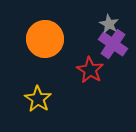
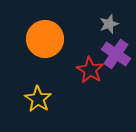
gray star: rotated 24 degrees clockwise
purple cross: moved 3 px right, 10 px down
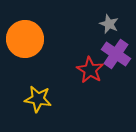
gray star: rotated 30 degrees counterclockwise
orange circle: moved 20 px left
yellow star: rotated 24 degrees counterclockwise
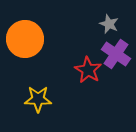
red star: moved 2 px left
yellow star: rotated 8 degrees counterclockwise
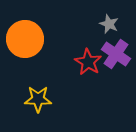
red star: moved 8 px up
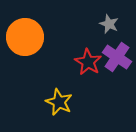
orange circle: moved 2 px up
purple cross: moved 1 px right, 3 px down
yellow star: moved 21 px right, 3 px down; rotated 24 degrees clockwise
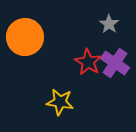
gray star: rotated 12 degrees clockwise
purple cross: moved 2 px left, 6 px down
yellow star: moved 1 px right; rotated 16 degrees counterclockwise
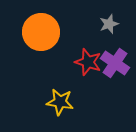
gray star: rotated 18 degrees clockwise
orange circle: moved 16 px right, 5 px up
red star: rotated 12 degrees counterclockwise
